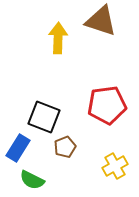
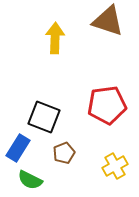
brown triangle: moved 7 px right
yellow arrow: moved 3 px left
brown pentagon: moved 1 px left, 6 px down
green semicircle: moved 2 px left
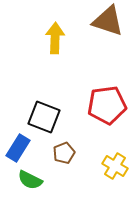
yellow cross: rotated 30 degrees counterclockwise
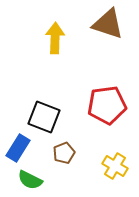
brown triangle: moved 3 px down
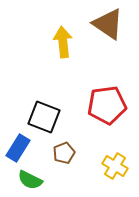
brown triangle: rotated 16 degrees clockwise
yellow arrow: moved 8 px right, 4 px down; rotated 8 degrees counterclockwise
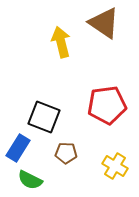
brown triangle: moved 4 px left, 1 px up
yellow arrow: moved 2 px left; rotated 8 degrees counterclockwise
brown pentagon: moved 2 px right; rotated 25 degrees clockwise
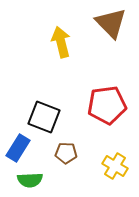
brown triangle: moved 7 px right; rotated 12 degrees clockwise
green semicircle: rotated 30 degrees counterclockwise
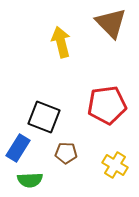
yellow cross: moved 1 px up
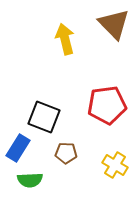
brown triangle: moved 3 px right, 1 px down
yellow arrow: moved 4 px right, 3 px up
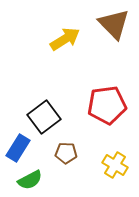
yellow arrow: rotated 72 degrees clockwise
black square: rotated 32 degrees clockwise
green semicircle: rotated 25 degrees counterclockwise
